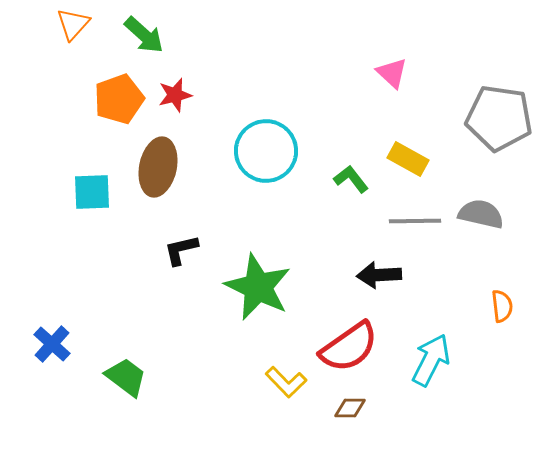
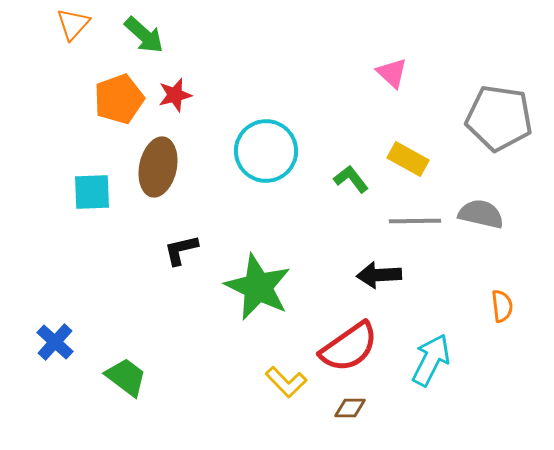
blue cross: moved 3 px right, 2 px up
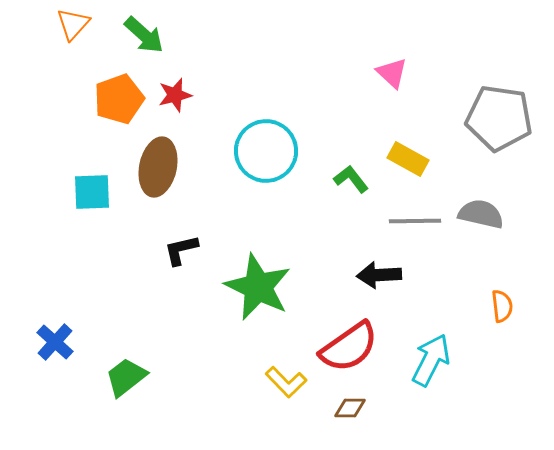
green trapezoid: rotated 75 degrees counterclockwise
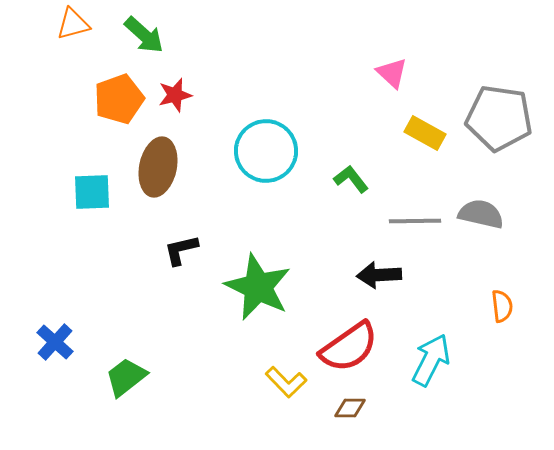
orange triangle: rotated 33 degrees clockwise
yellow rectangle: moved 17 px right, 26 px up
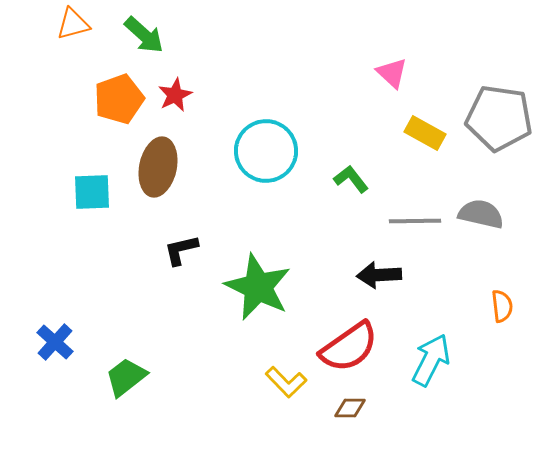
red star: rotated 12 degrees counterclockwise
